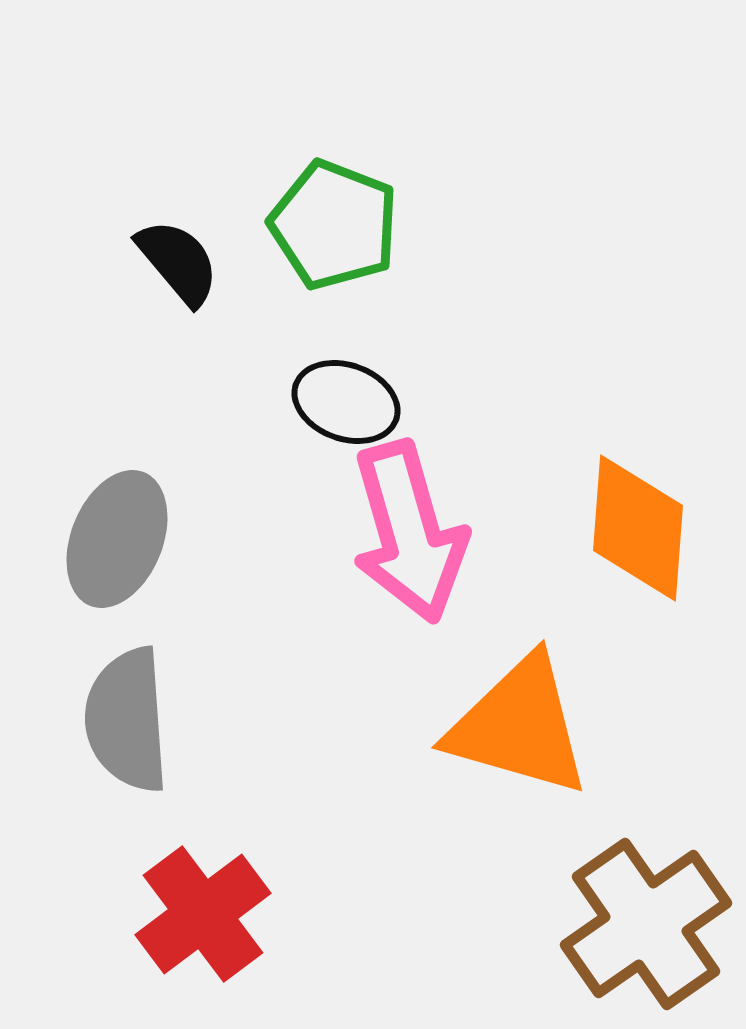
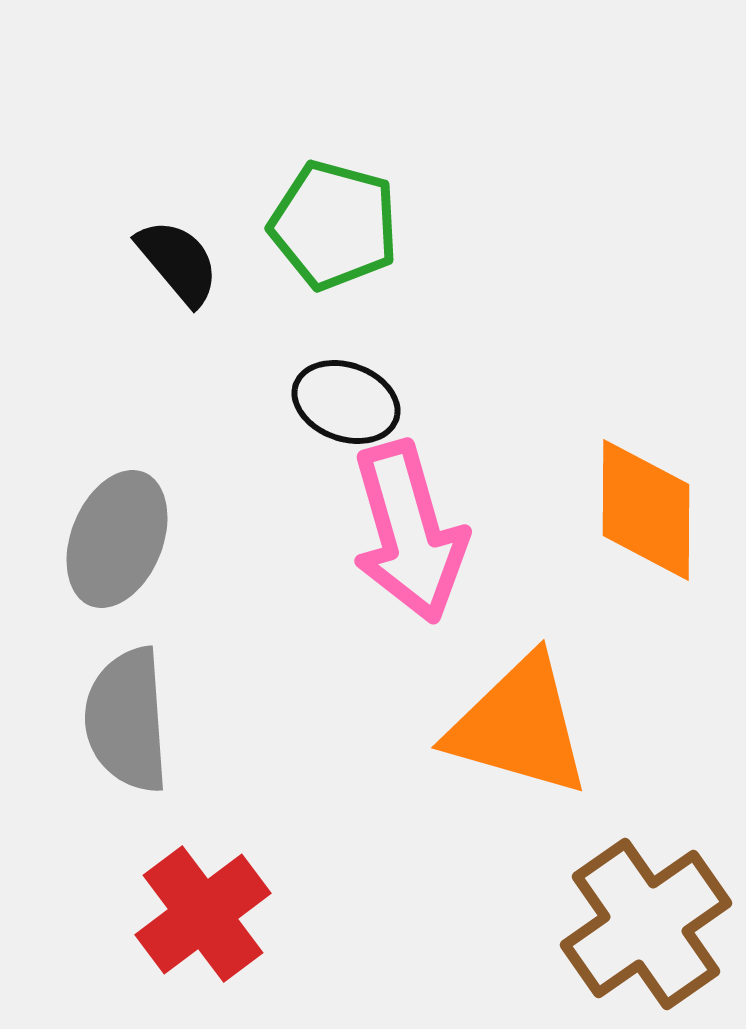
green pentagon: rotated 6 degrees counterclockwise
orange diamond: moved 8 px right, 18 px up; rotated 4 degrees counterclockwise
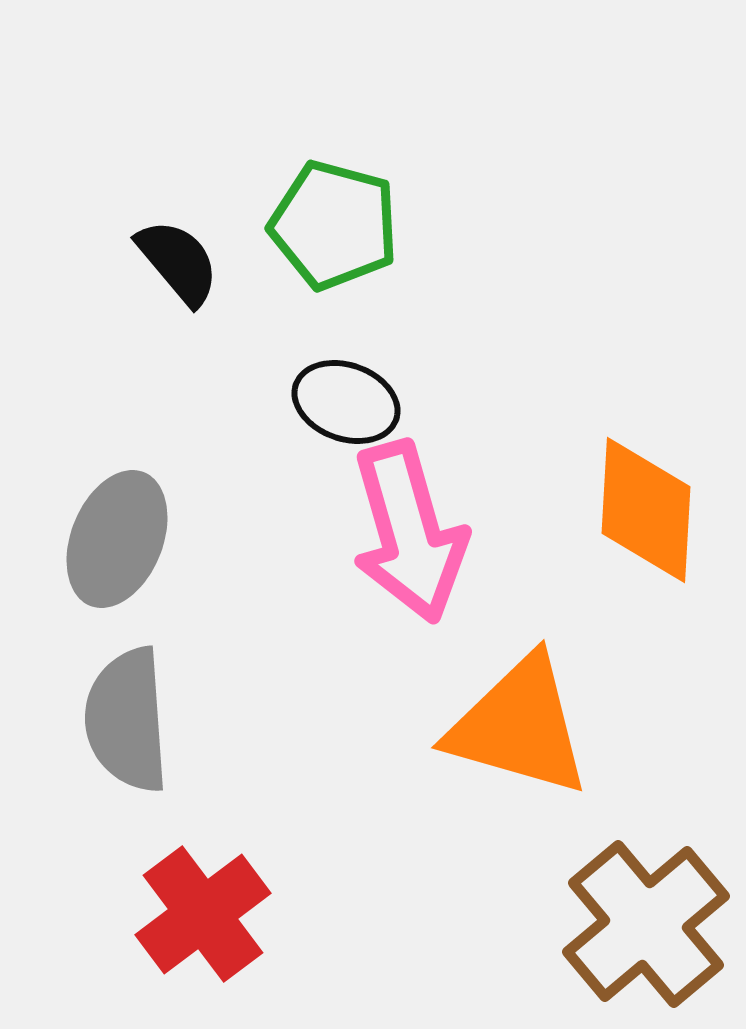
orange diamond: rotated 3 degrees clockwise
brown cross: rotated 5 degrees counterclockwise
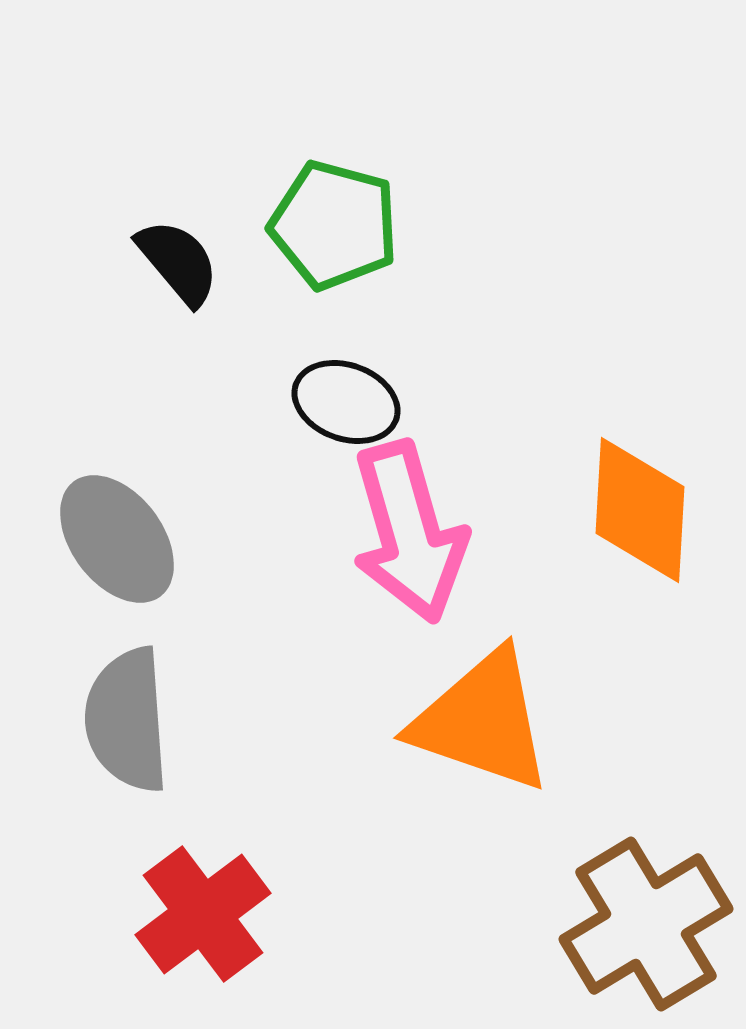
orange diamond: moved 6 px left
gray ellipse: rotated 59 degrees counterclockwise
orange triangle: moved 37 px left, 5 px up; rotated 3 degrees clockwise
brown cross: rotated 9 degrees clockwise
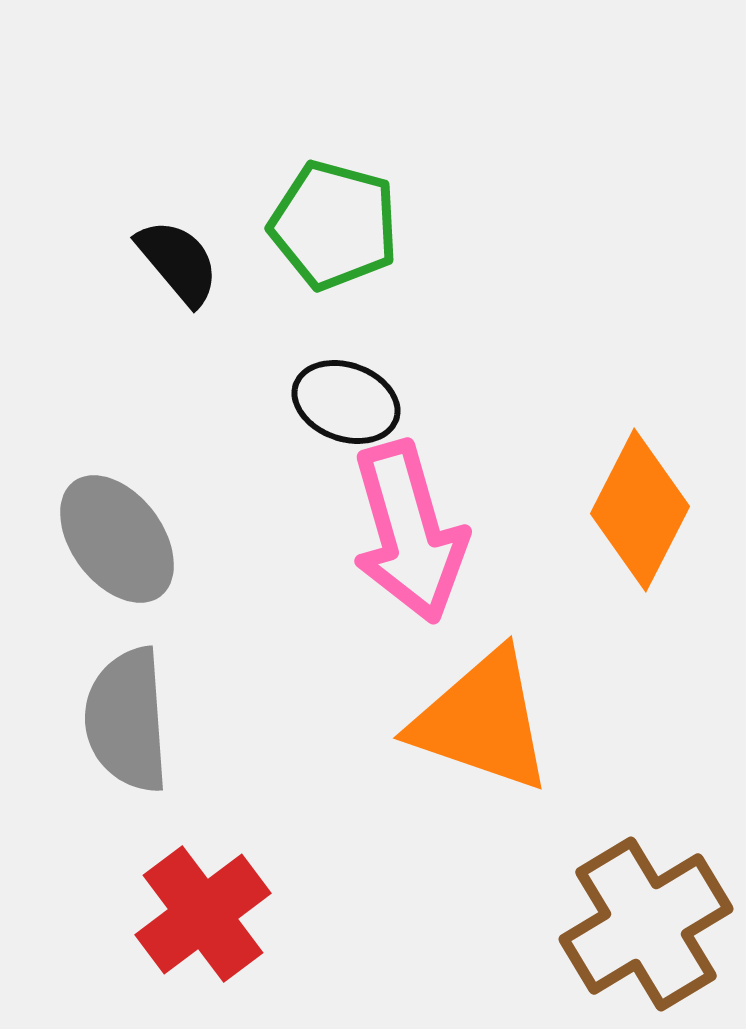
orange diamond: rotated 24 degrees clockwise
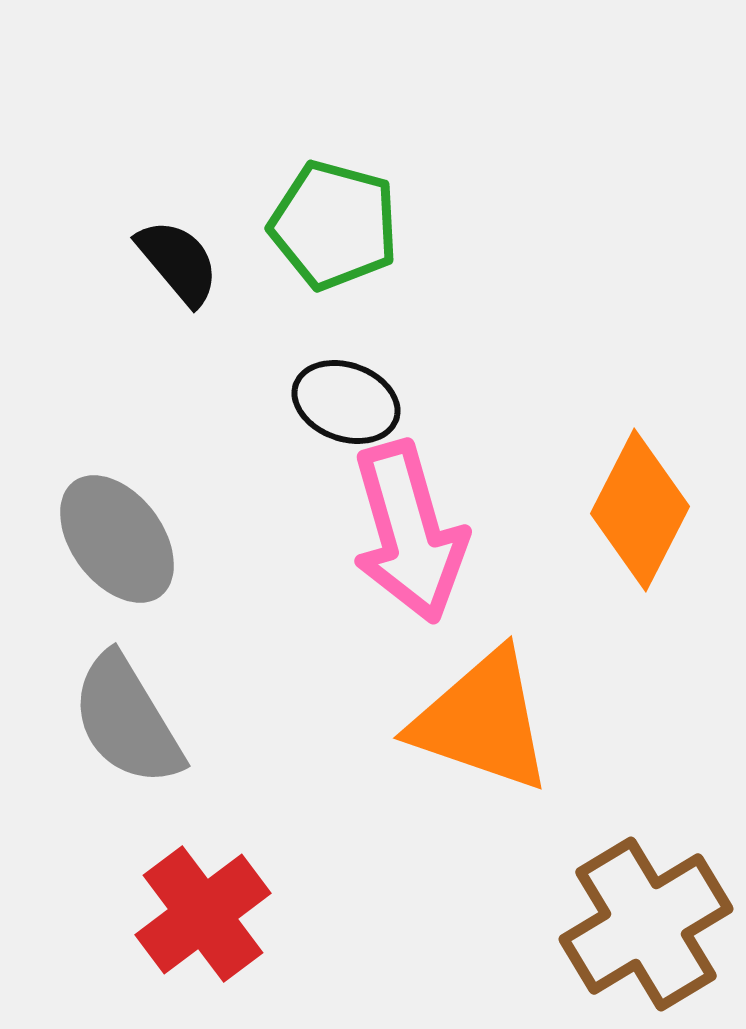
gray semicircle: rotated 27 degrees counterclockwise
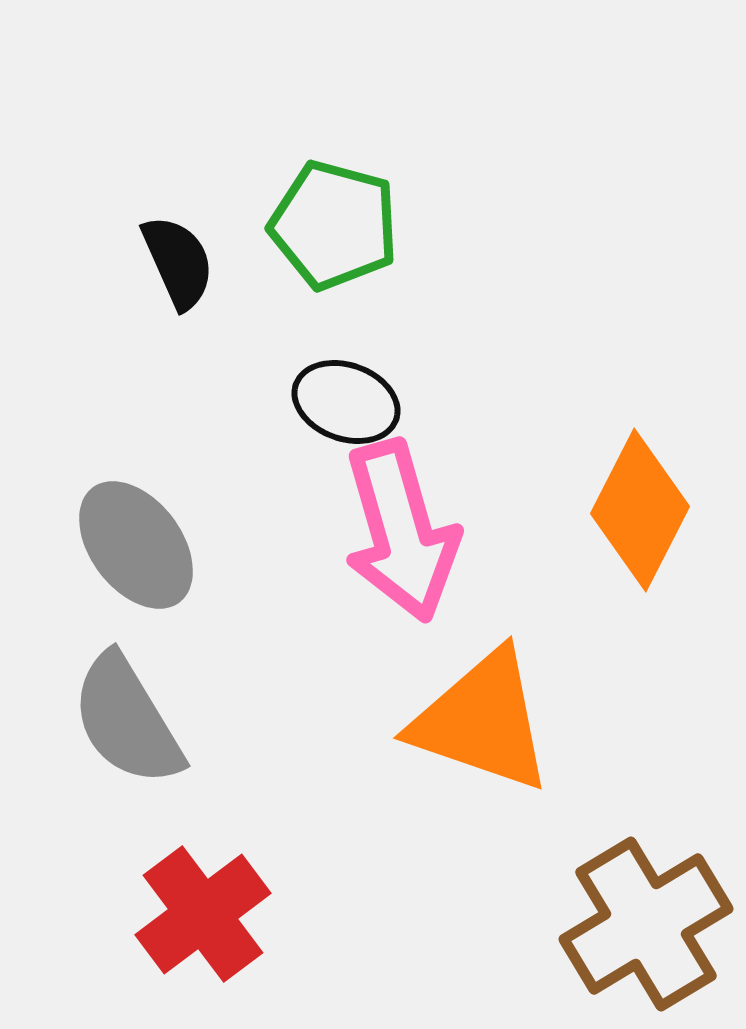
black semicircle: rotated 16 degrees clockwise
pink arrow: moved 8 px left, 1 px up
gray ellipse: moved 19 px right, 6 px down
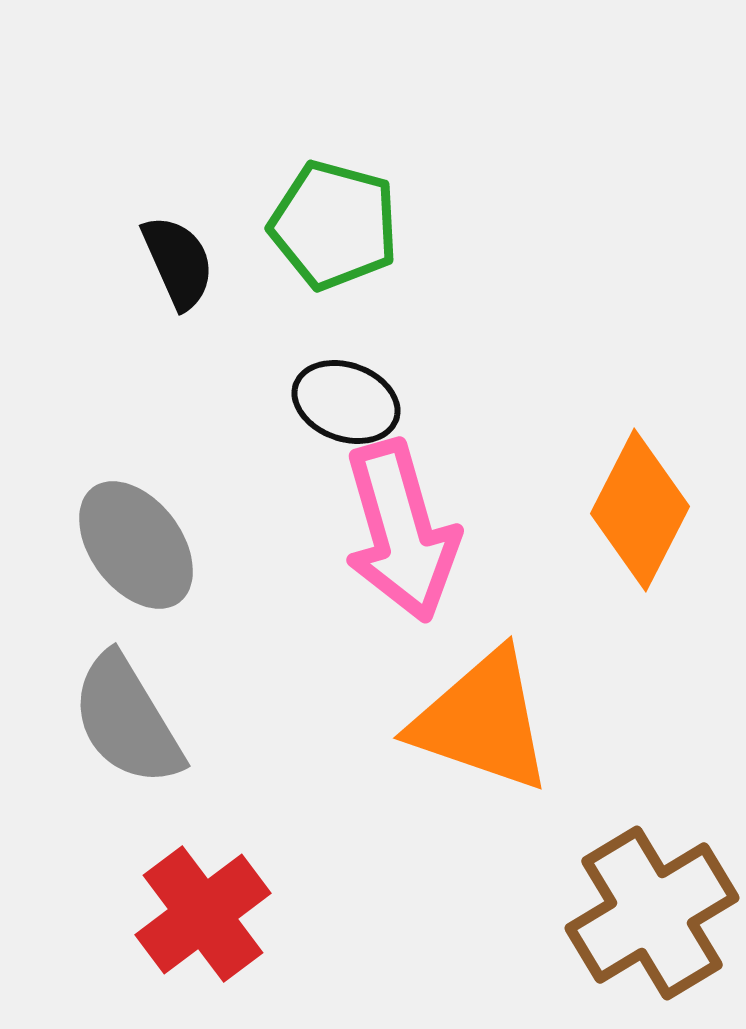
brown cross: moved 6 px right, 11 px up
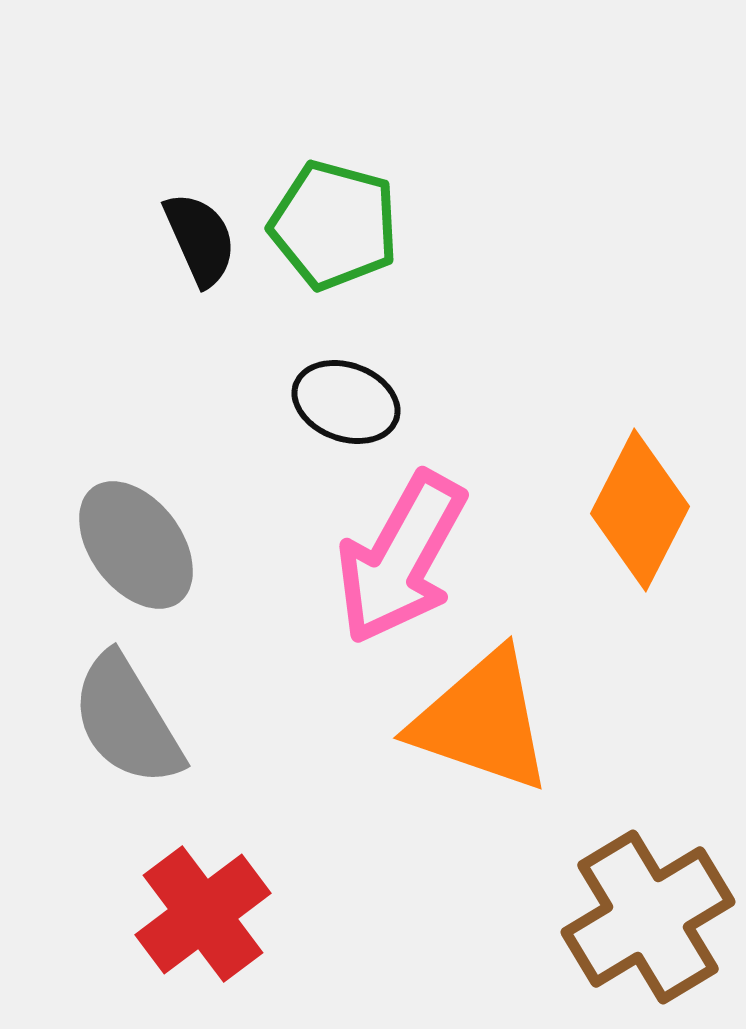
black semicircle: moved 22 px right, 23 px up
pink arrow: moved 27 px down; rotated 45 degrees clockwise
brown cross: moved 4 px left, 4 px down
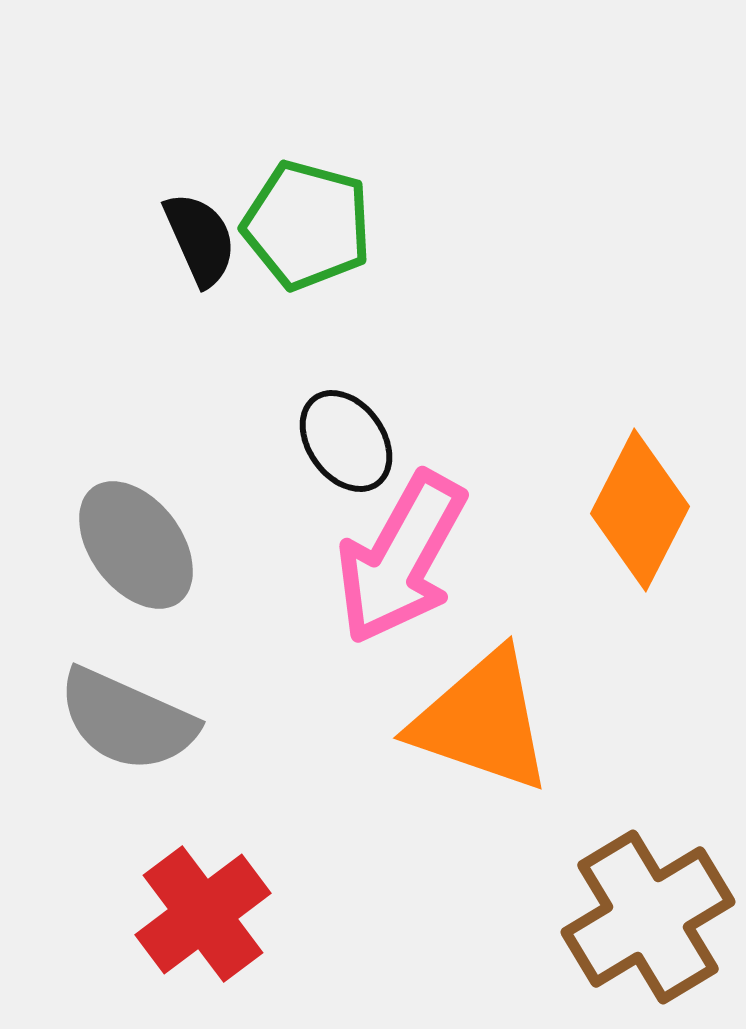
green pentagon: moved 27 px left
black ellipse: moved 39 px down; rotated 34 degrees clockwise
gray semicircle: rotated 35 degrees counterclockwise
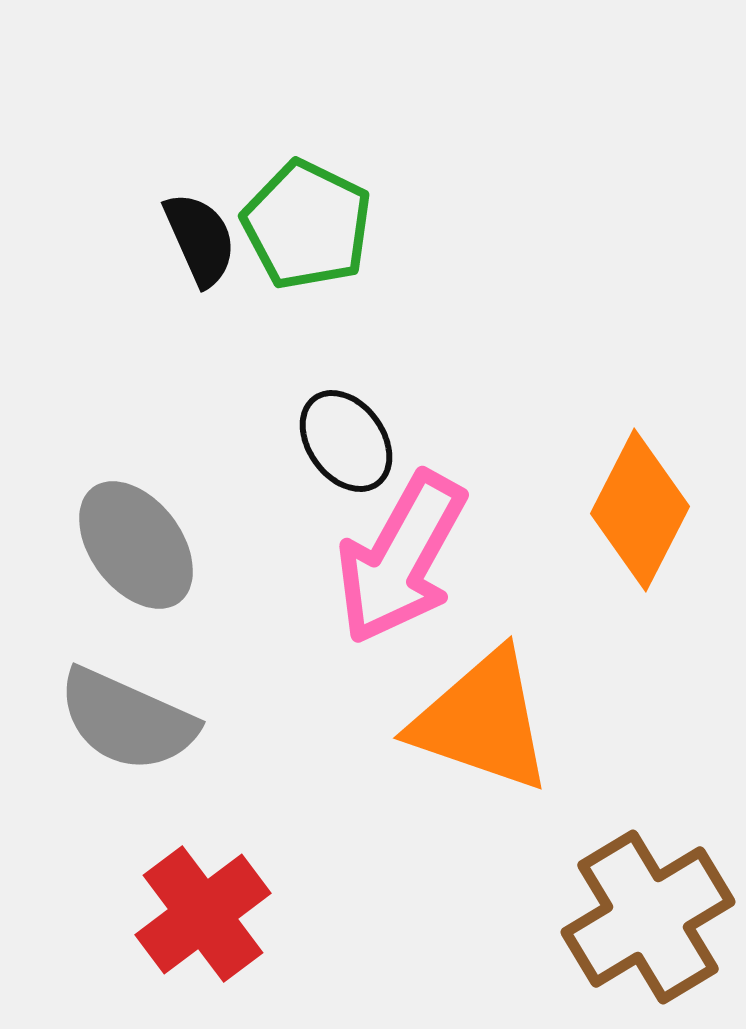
green pentagon: rotated 11 degrees clockwise
